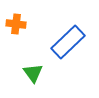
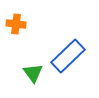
blue rectangle: moved 14 px down
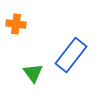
blue rectangle: moved 3 px right, 1 px up; rotated 8 degrees counterclockwise
